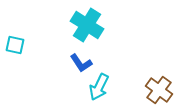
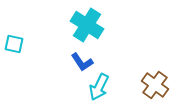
cyan square: moved 1 px left, 1 px up
blue L-shape: moved 1 px right, 1 px up
brown cross: moved 4 px left, 5 px up
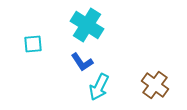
cyan square: moved 19 px right; rotated 18 degrees counterclockwise
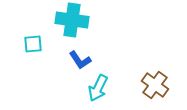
cyan cross: moved 15 px left, 5 px up; rotated 24 degrees counterclockwise
blue L-shape: moved 2 px left, 2 px up
cyan arrow: moved 1 px left, 1 px down
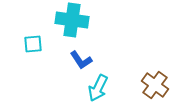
blue L-shape: moved 1 px right
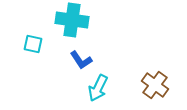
cyan square: rotated 18 degrees clockwise
